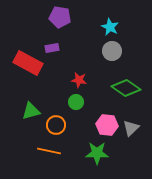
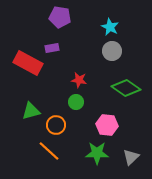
gray triangle: moved 29 px down
orange line: rotated 30 degrees clockwise
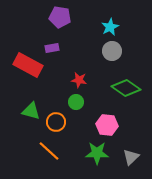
cyan star: rotated 18 degrees clockwise
red rectangle: moved 2 px down
green triangle: rotated 30 degrees clockwise
orange circle: moved 3 px up
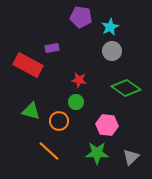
purple pentagon: moved 21 px right
orange circle: moved 3 px right, 1 px up
